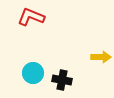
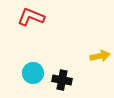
yellow arrow: moved 1 px left, 1 px up; rotated 12 degrees counterclockwise
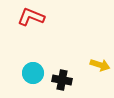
yellow arrow: moved 9 px down; rotated 30 degrees clockwise
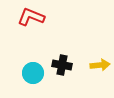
yellow arrow: rotated 24 degrees counterclockwise
black cross: moved 15 px up
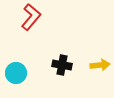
red L-shape: rotated 108 degrees clockwise
cyan circle: moved 17 px left
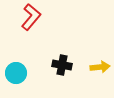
yellow arrow: moved 2 px down
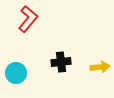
red L-shape: moved 3 px left, 2 px down
black cross: moved 1 px left, 3 px up; rotated 18 degrees counterclockwise
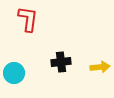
red L-shape: rotated 32 degrees counterclockwise
cyan circle: moved 2 px left
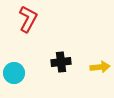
red L-shape: rotated 20 degrees clockwise
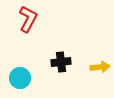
cyan circle: moved 6 px right, 5 px down
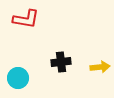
red L-shape: moved 2 px left; rotated 72 degrees clockwise
cyan circle: moved 2 px left
